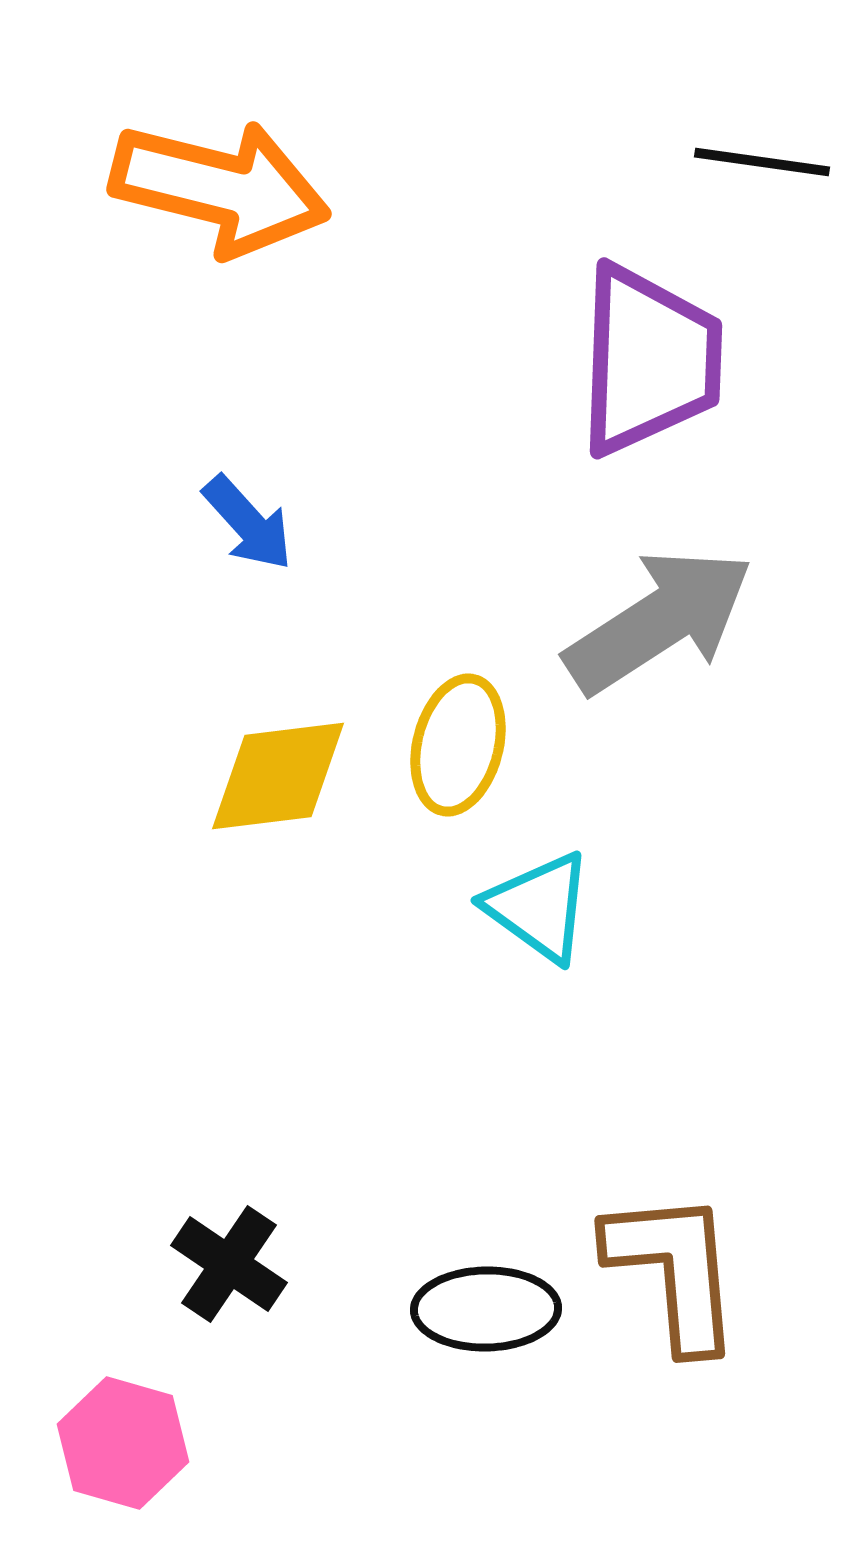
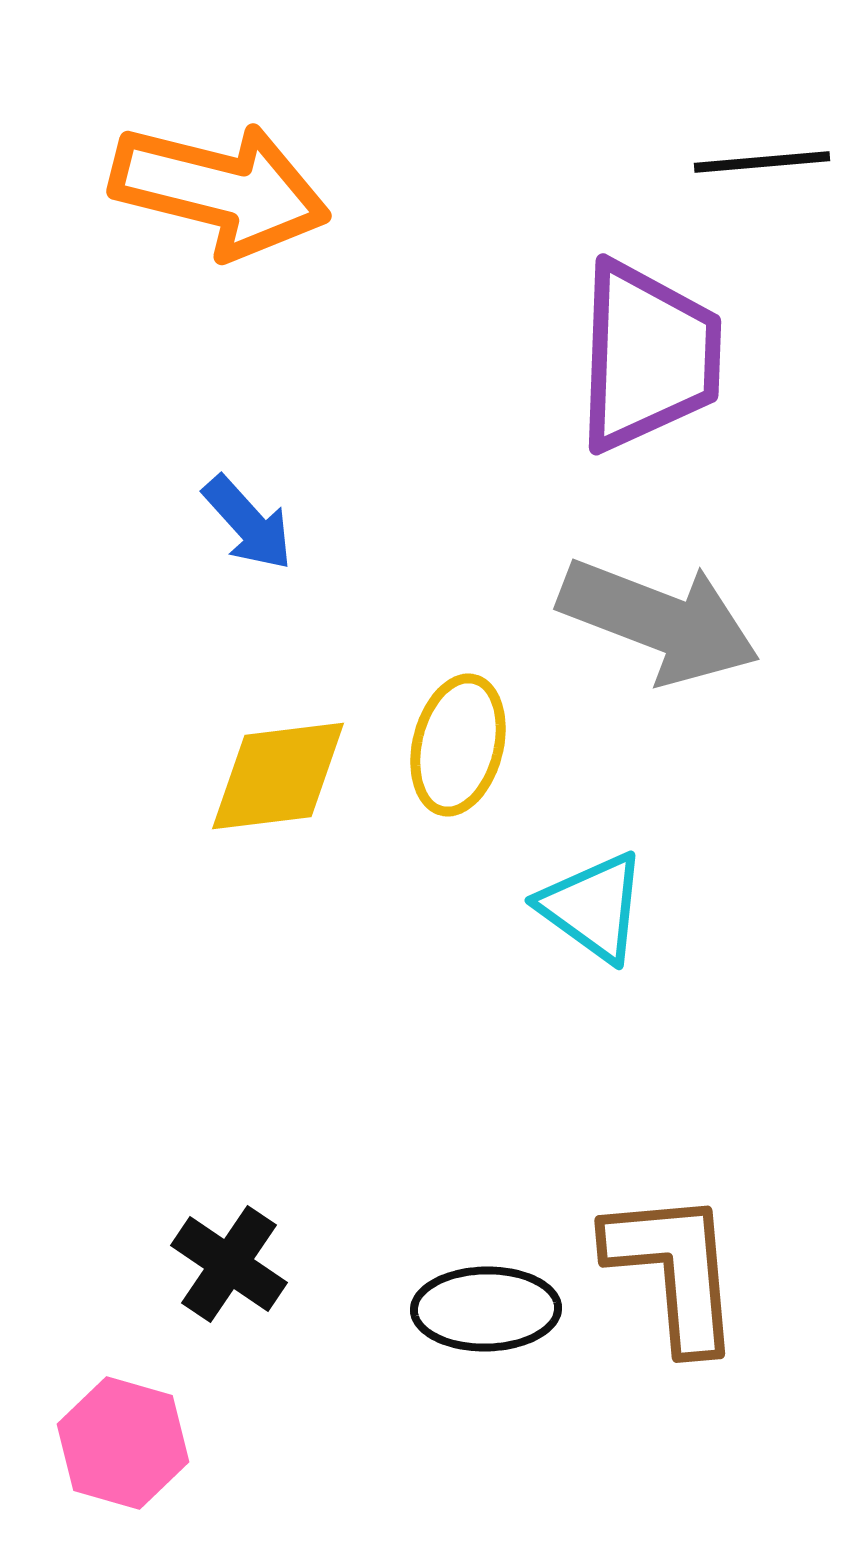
black line: rotated 13 degrees counterclockwise
orange arrow: moved 2 px down
purple trapezoid: moved 1 px left, 4 px up
gray arrow: rotated 54 degrees clockwise
cyan triangle: moved 54 px right
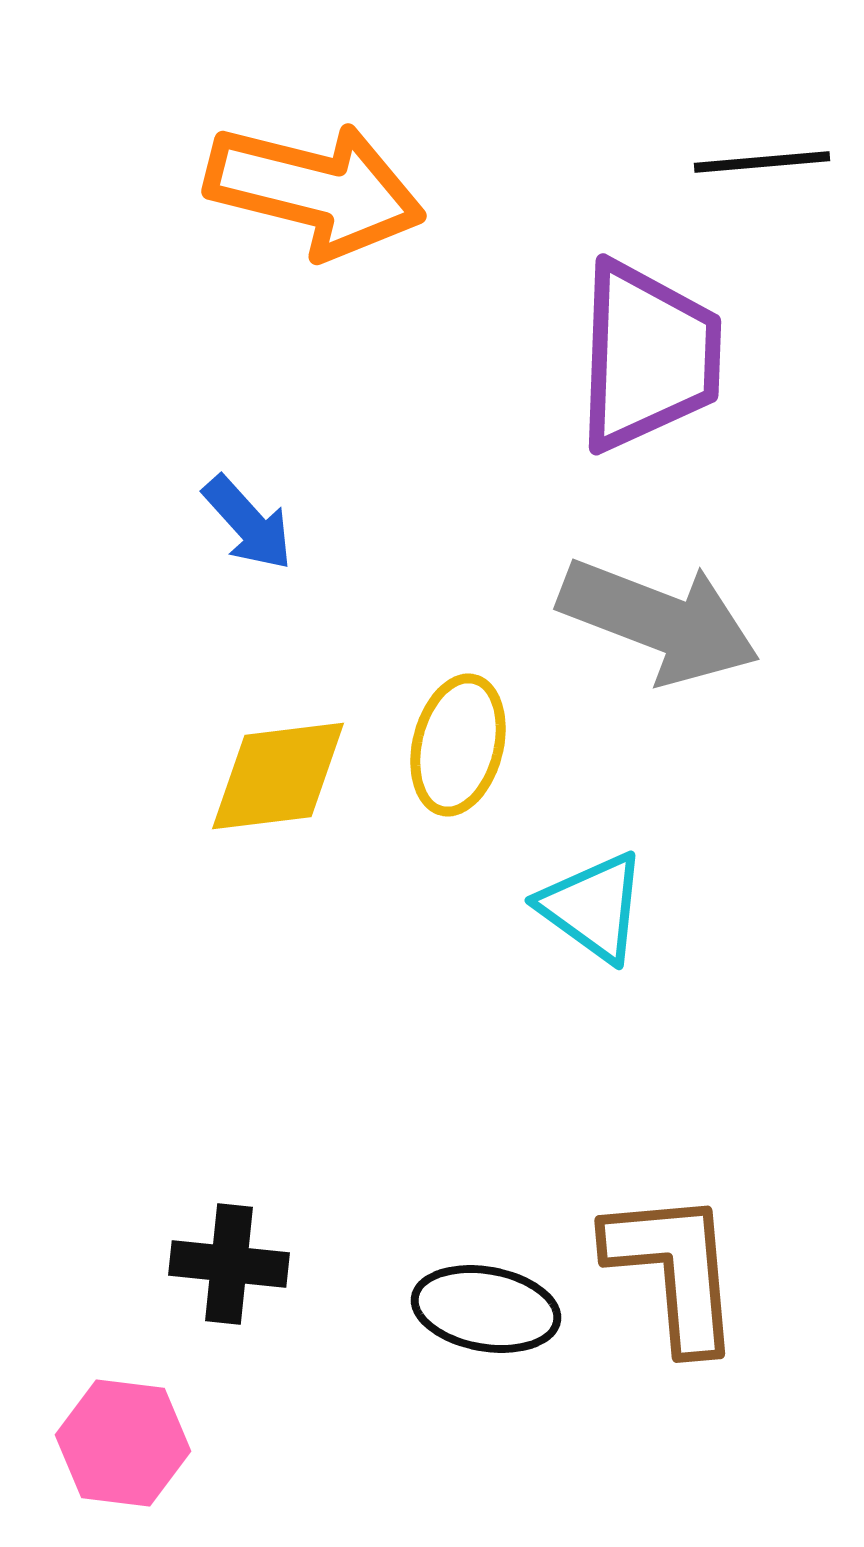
orange arrow: moved 95 px right
black cross: rotated 28 degrees counterclockwise
black ellipse: rotated 11 degrees clockwise
pink hexagon: rotated 9 degrees counterclockwise
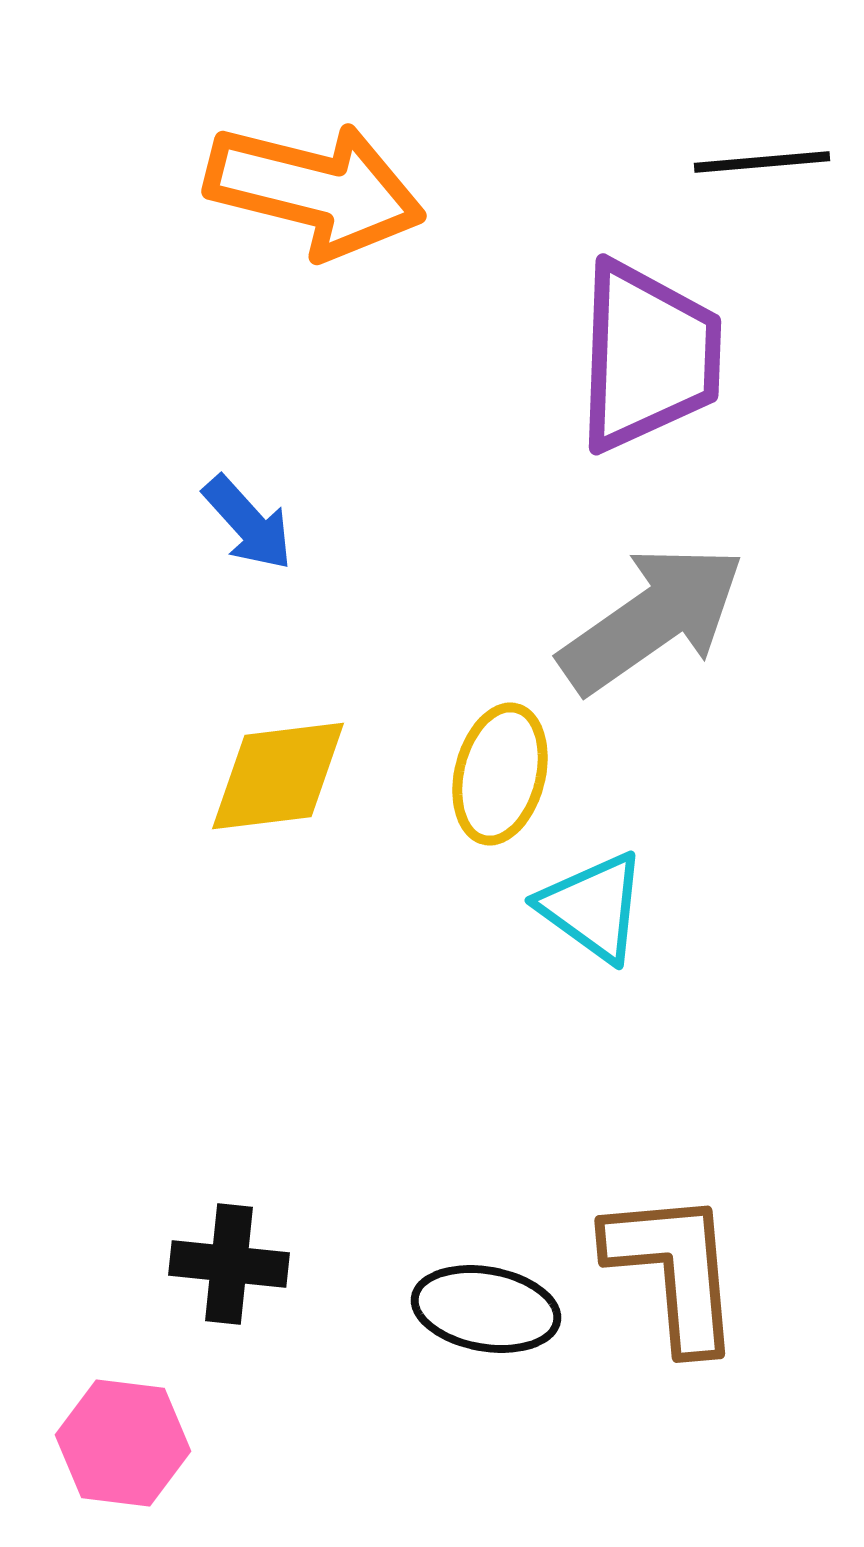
gray arrow: moved 7 px left, 2 px up; rotated 56 degrees counterclockwise
yellow ellipse: moved 42 px right, 29 px down
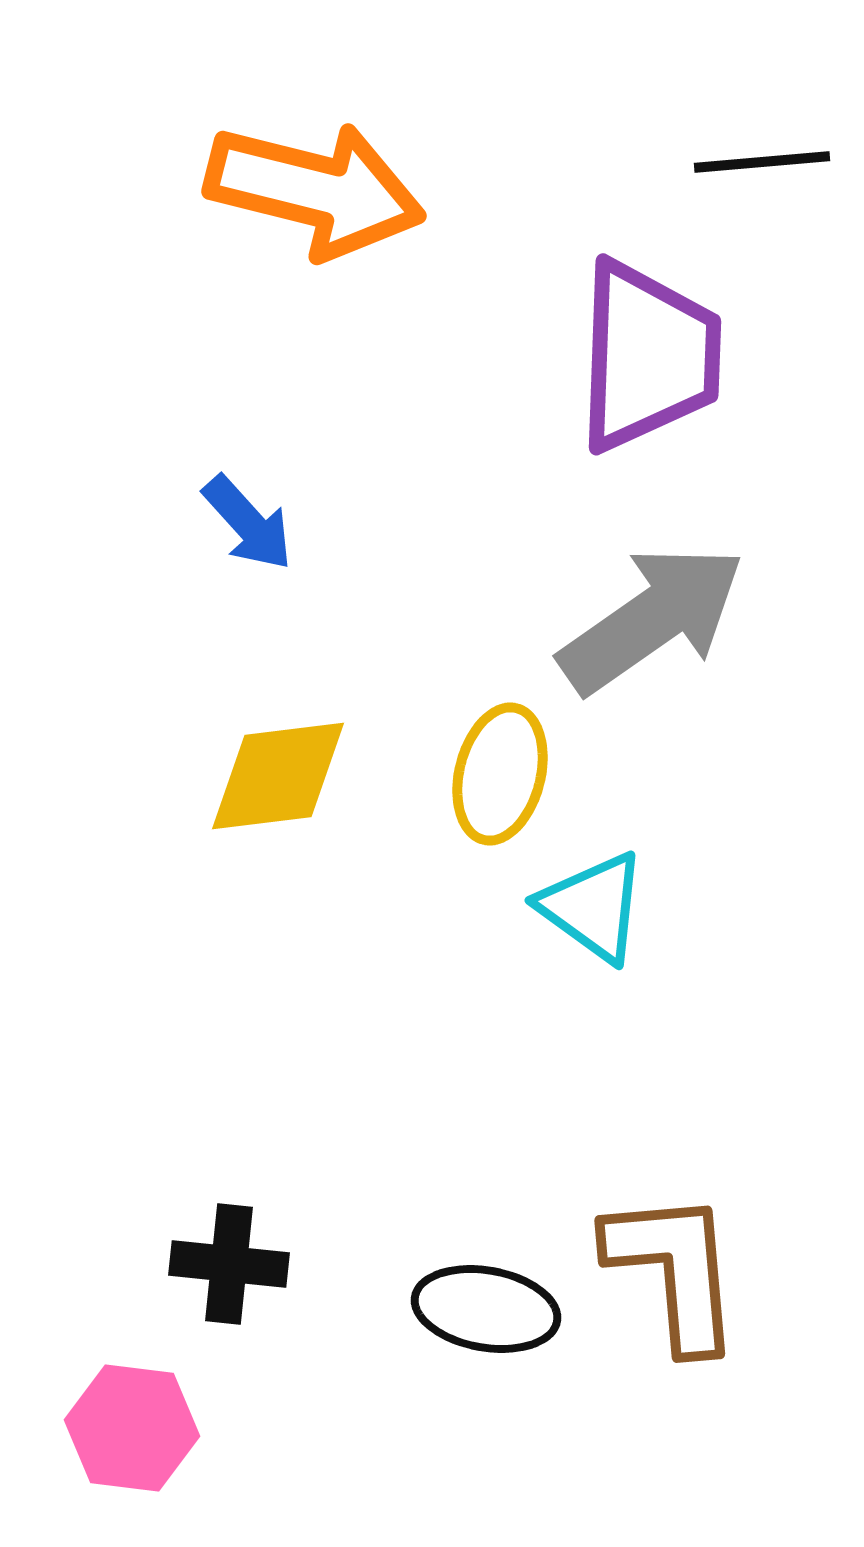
pink hexagon: moved 9 px right, 15 px up
